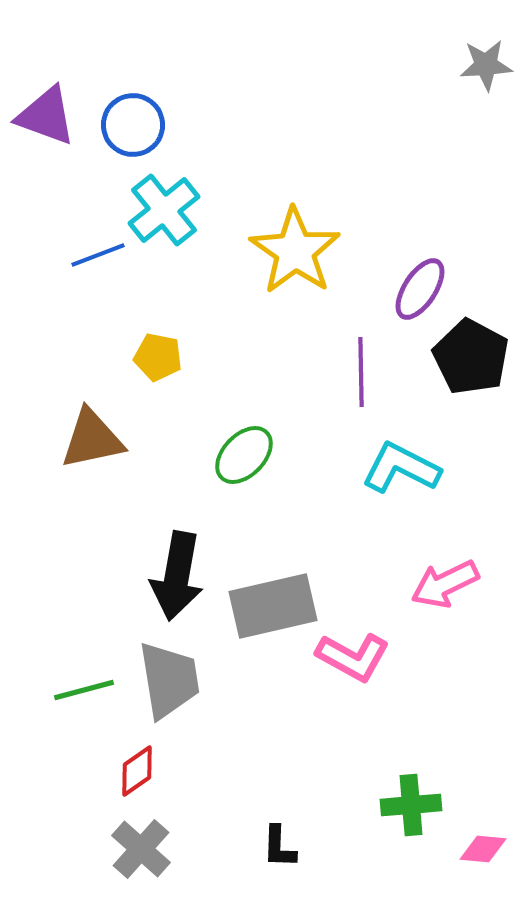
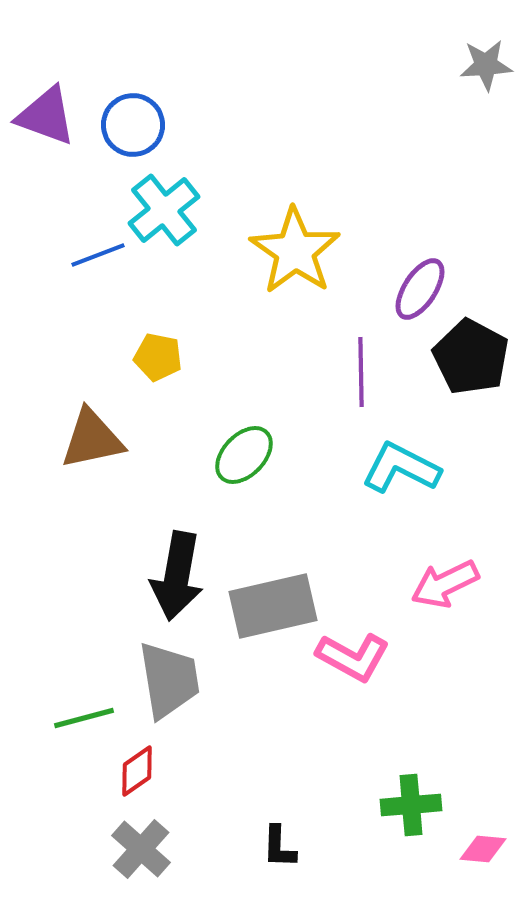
green line: moved 28 px down
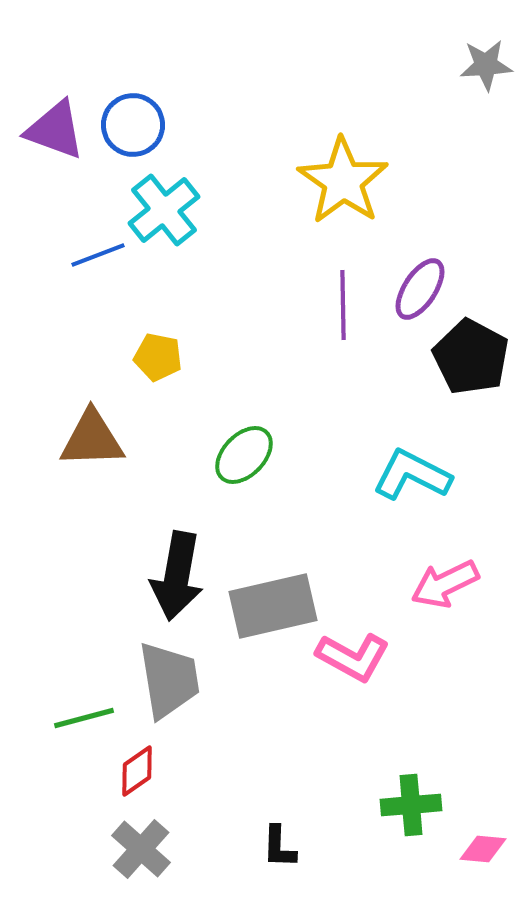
purple triangle: moved 9 px right, 14 px down
yellow star: moved 48 px right, 70 px up
purple line: moved 18 px left, 67 px up
brown triangle: rotated 10 degrees clockwise
cyan L-shape: moved 11 px right, 7 px down
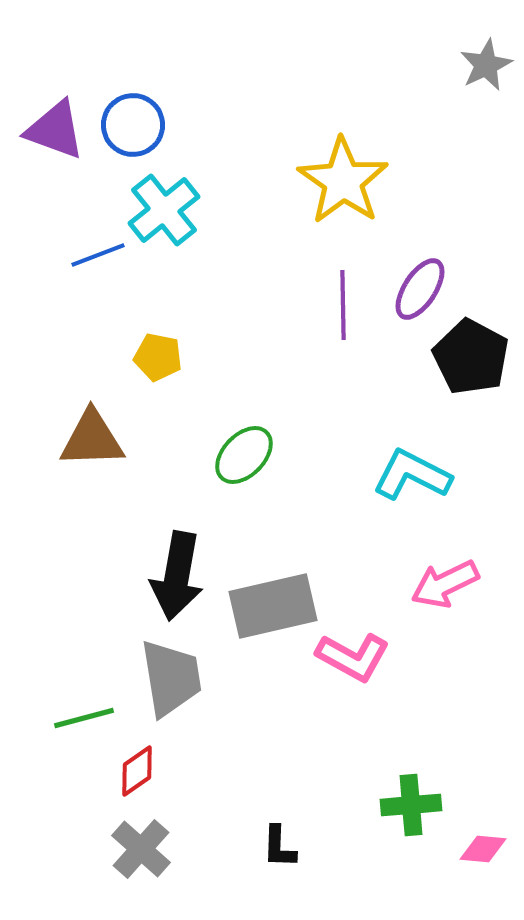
gray star: rotated 22 degrees counterclockwise
gray trapezoid: moved 2 px right, 2 px up
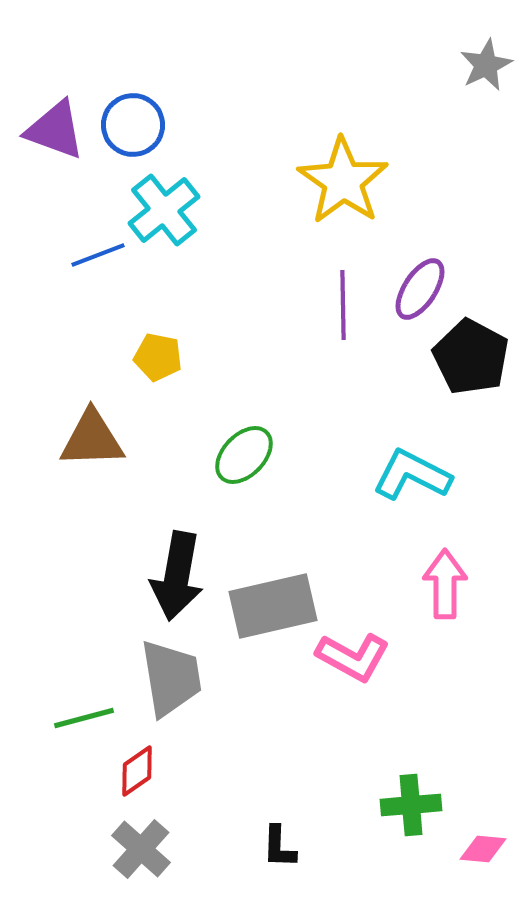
pink arrow: rotated 116 degrees clockwise
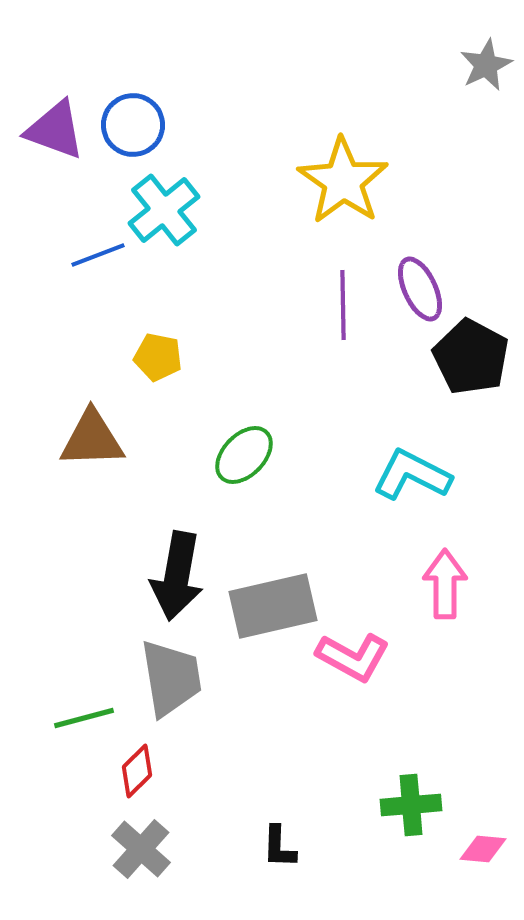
purple ellipse: rotated 58 degrees counterclockwise
red diamond: rotated 10 degrees counterclockwise
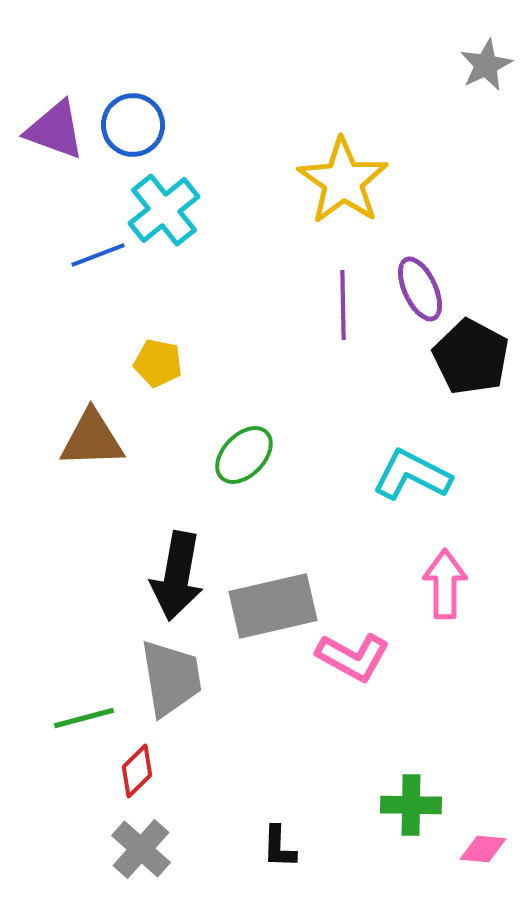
yellow pentagon: moved 6 px down
green cross: rotated 6 degrees clockwise
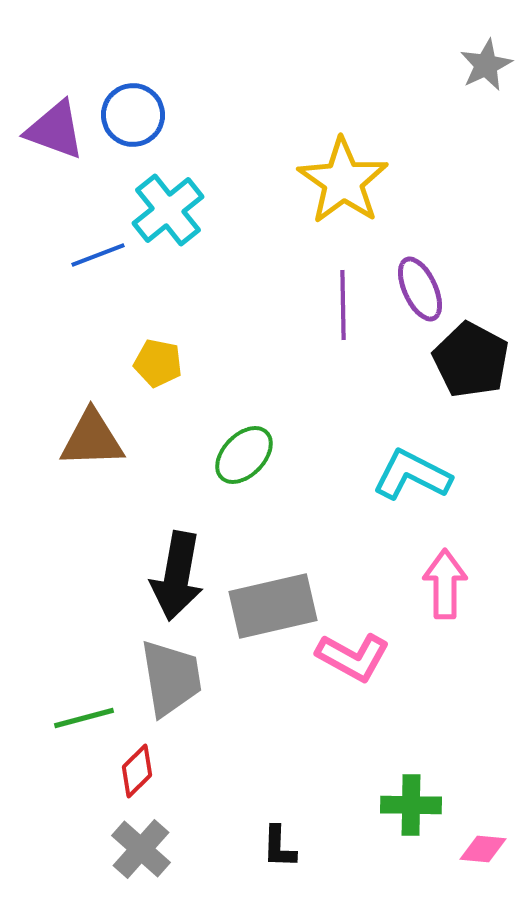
blue circle: moved 10 px up
cyan cross: moved 4 px right
black pentagon: moved 3 px down
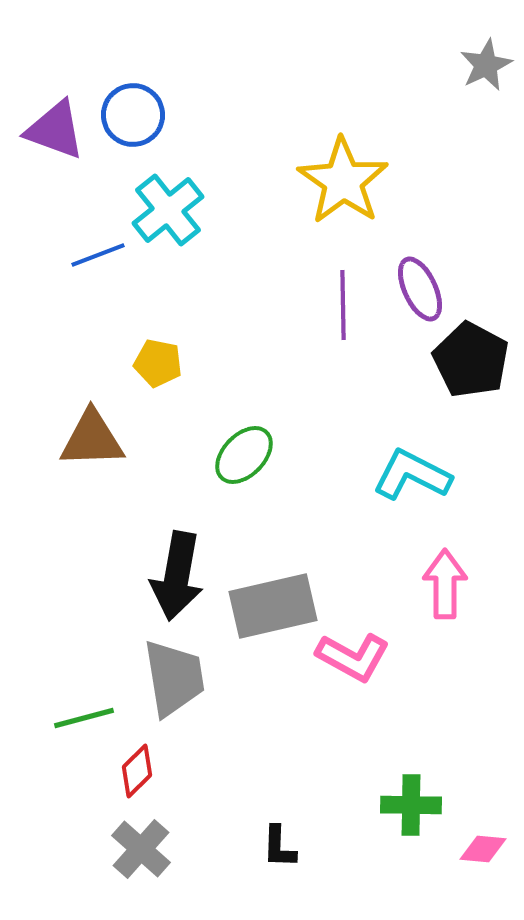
gray trapezoid: moved 3 px right
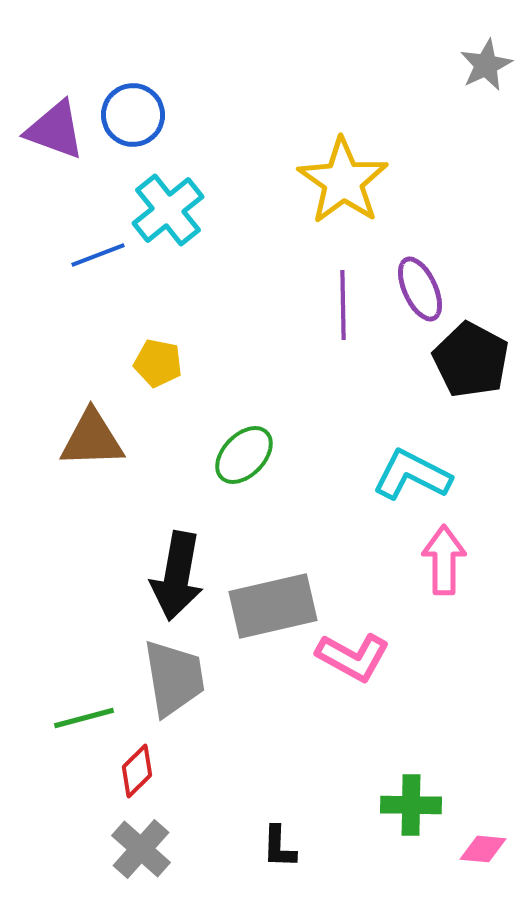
pink arrow: moved 1 px left, 24 px up
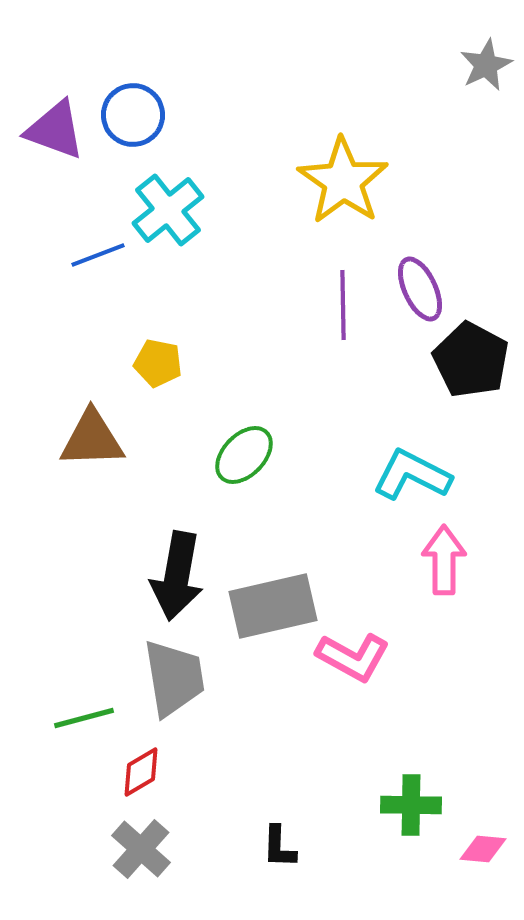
red diamond: moved 4 px right, 1 px down; rotated 14 degrees clockwise
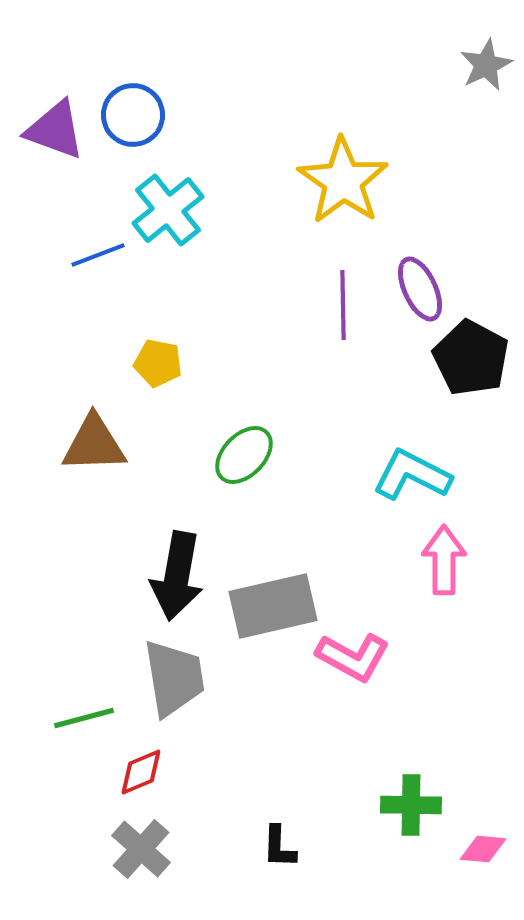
black pentagon: moved 2 px up
brown triangle: moved 2 px right, 5 px down
red diamond: rotated 8 degrees clockwise
